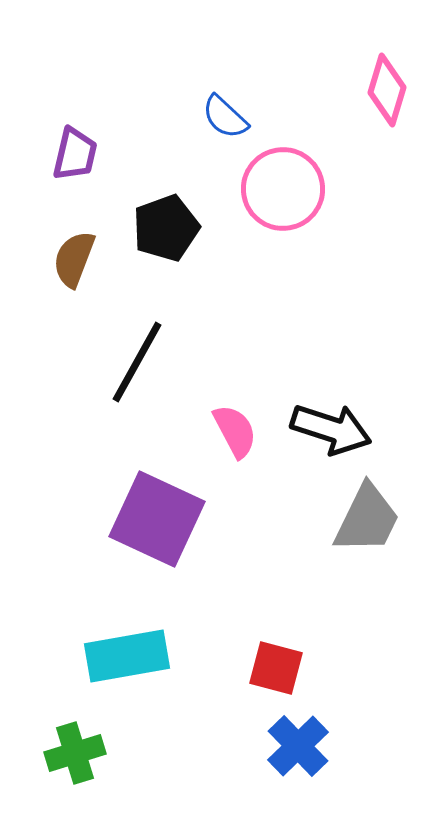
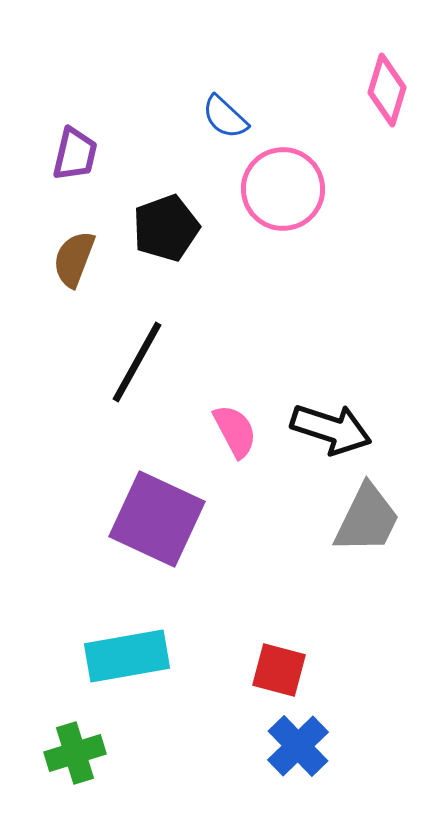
red square: moved 3 px right, 2 px down
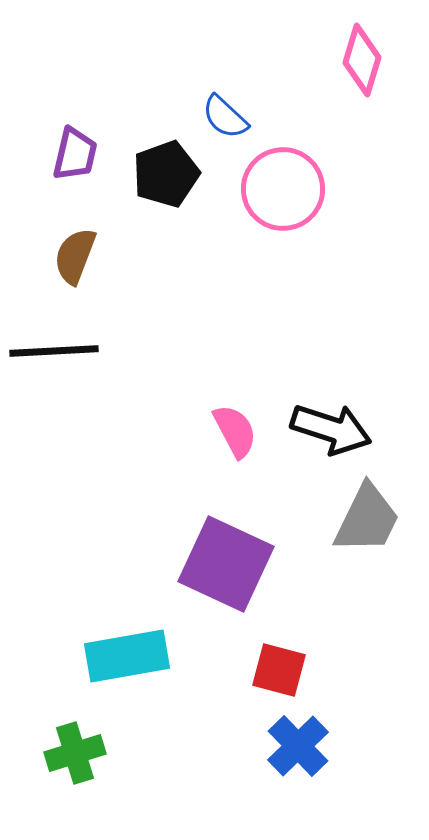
pink diamond: moved 25 px left, 30 px up
black pentagon: moved 54 px up
brown semicircle: moved 1 px right, 3 px up
black line: moved 83 px left, 11 px up; rotated 58 degrees clockwise
purple square: moved 69 px right, 45 px down
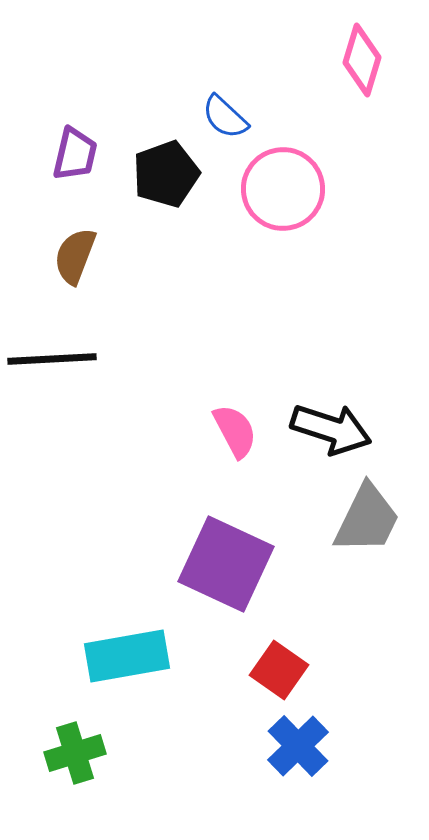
black line: moved 2 px left, 8 px down
red square: rotated 20 degrees clockwise
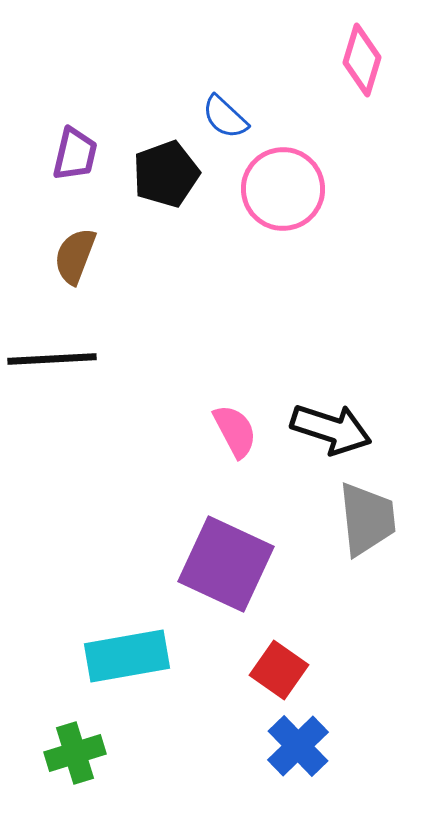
gray trapezoid: rotated 32 degrees counterclockwise
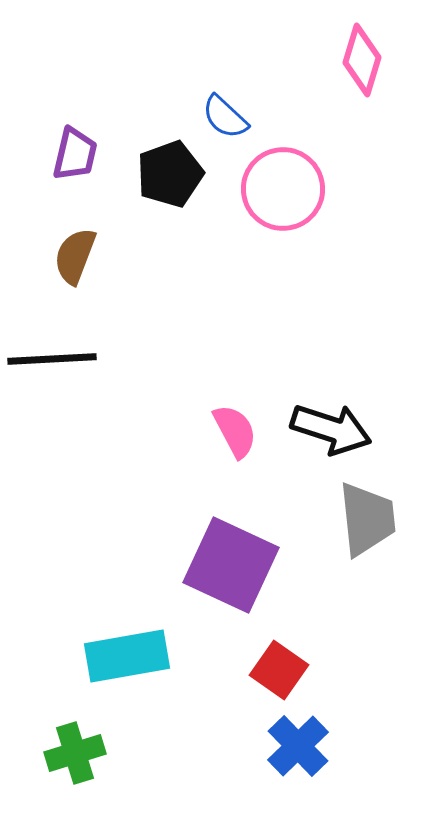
black pentagon: moved 4 px right
purple square: moved 5 px right, 1 px down
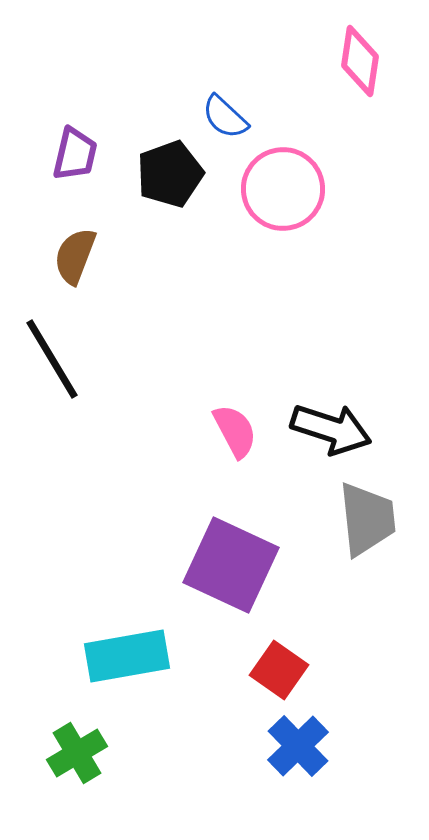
pink diamond: moved 2 px left, 1 px down; rotated 8 degrees counterclockwise
black line: rotated 62 degrees clockwise
green cross: moved 2 px right; rotated 14 degrees counterclockwise
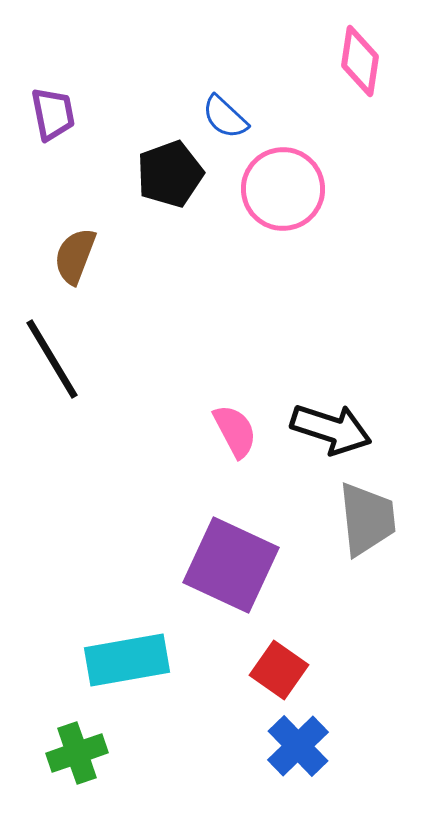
purple trapezoid: moved 22 px left, 40 px up; rotated 24 degrees counterclockwise
cyan rectangle: moved 4 px down
green cross: rotated 12 degrees clockwise
